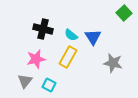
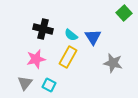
gray triangle: moved 2 px down
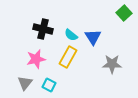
gray star: moved 1 px left, 1 px down; rotated 12 degrees counterclockwise
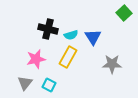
black cross: moved 5 px right
cyan semicircle: rotated 56 degrees counterclockwise
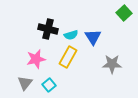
cyan square: rotated 24 degrees clockwise
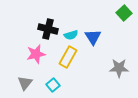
pink star: moved 5 px up
gray star: moved 7 px right, 4 px down
cyan square: moved 4 px right
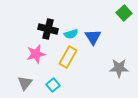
cyan semicircle: moved 1 px up
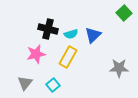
blue triangle: moved 2 px up; rotated 18 degrees clockwise
